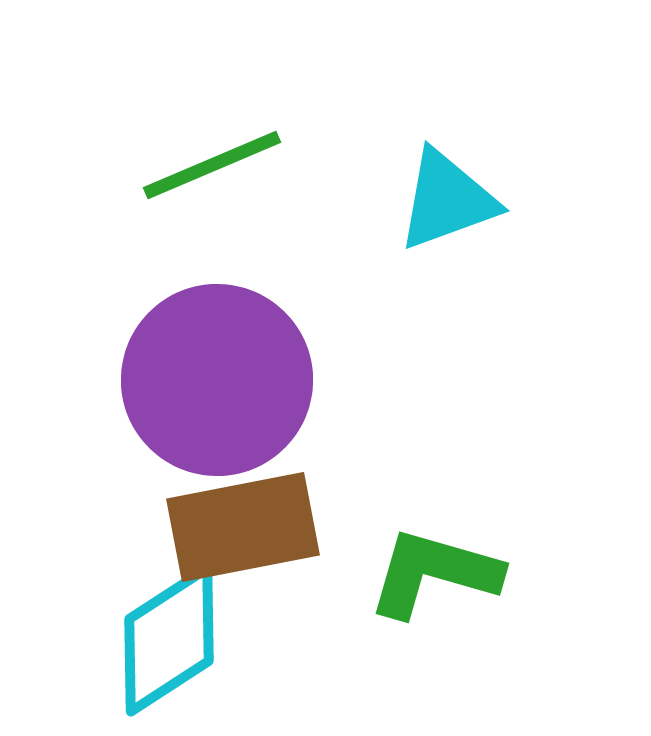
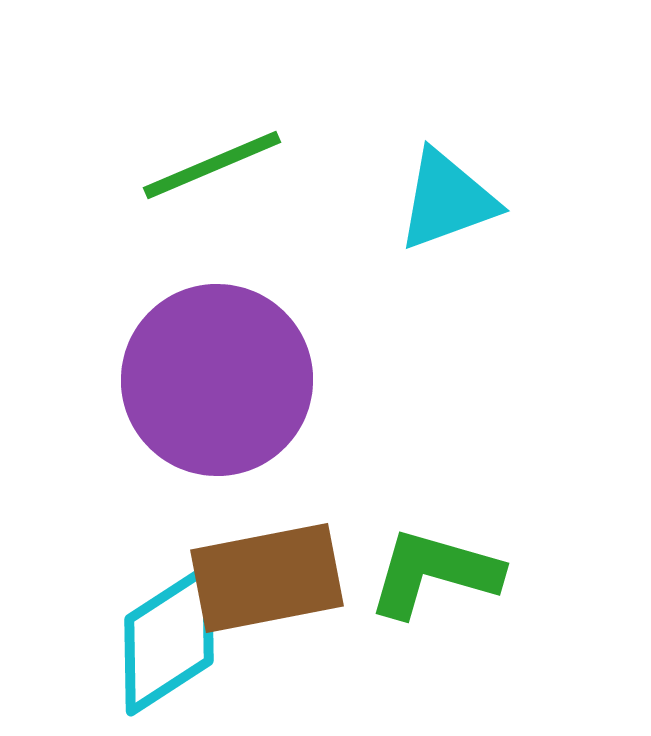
brown rectangle: moved 24 px right, 51 px down
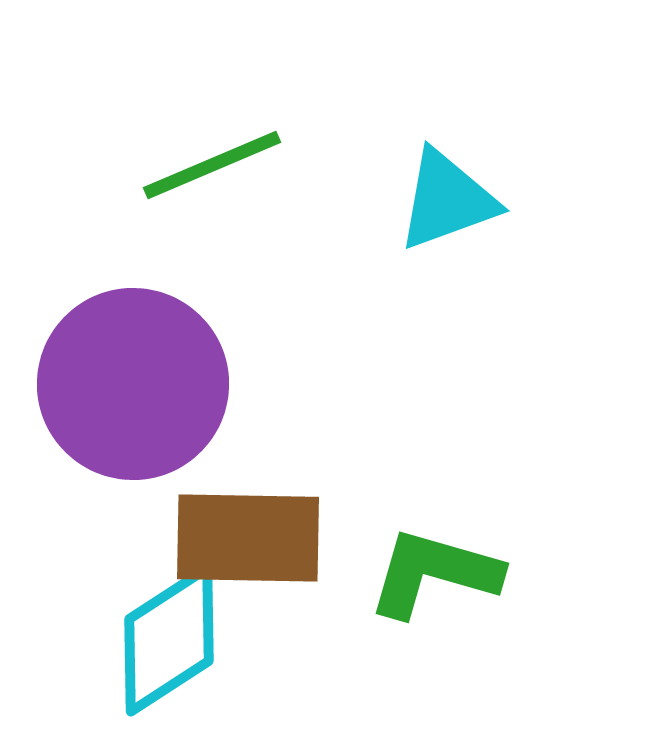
purple circle: moved 84 px left, 4 px down
brown rectangle: moved 19 px left, 40 px up; rotated 12 degrees clockwise
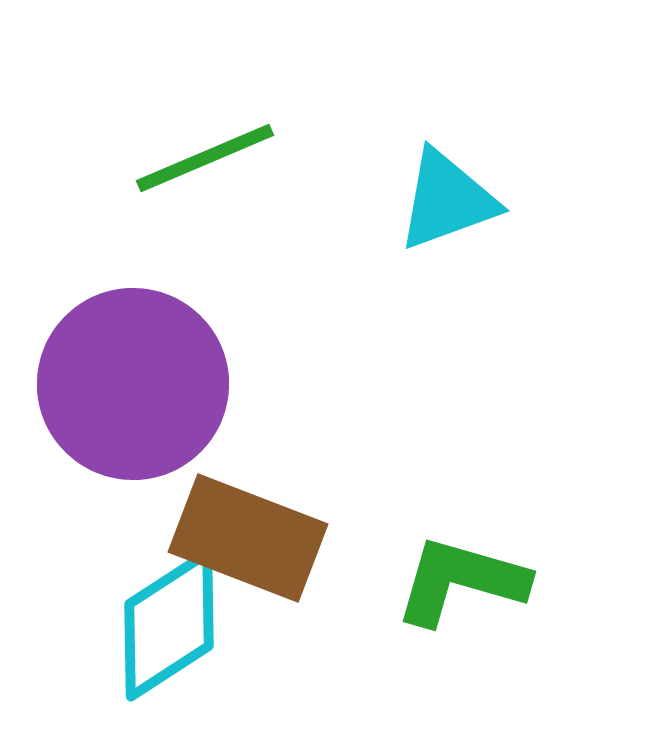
green line: moved 7 px left, 7 px up
brown rectangle: rotated 20 degrees clockwise
green L-shape: moved 27 px right, 8 px down
cyan diamond: moved 15 px up
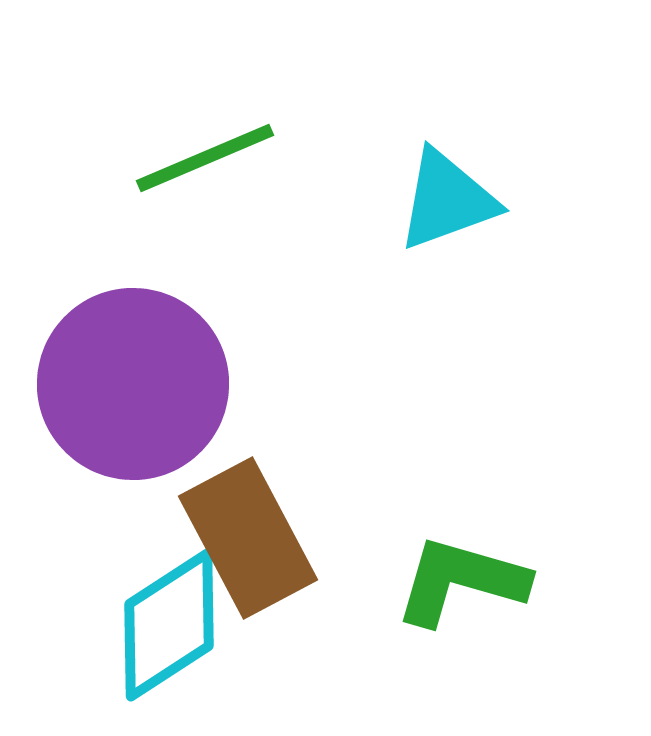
brown rectangle: rotated 41 degrees clockwise
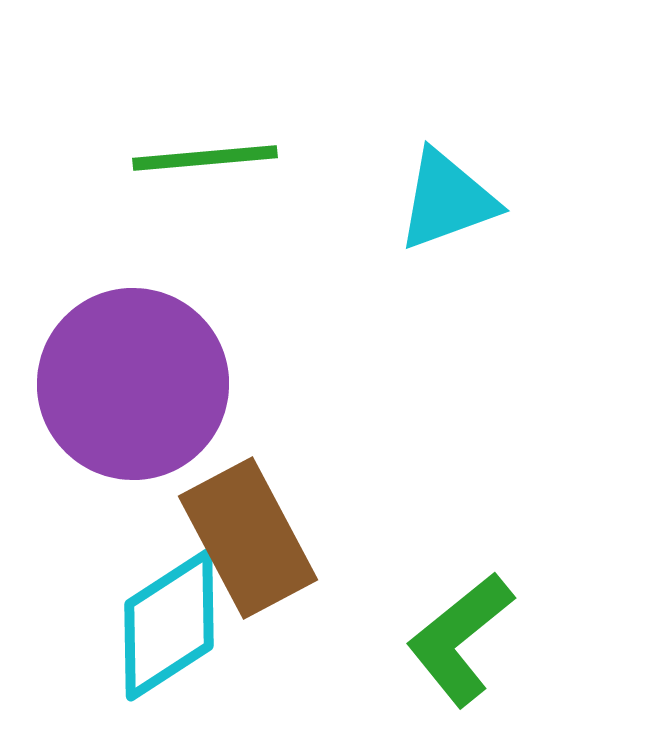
green line: rotated 18 degrees clockwise
green L-shape: moved 1 px left, 58 px down; rotated 55 degrees counterclockwise
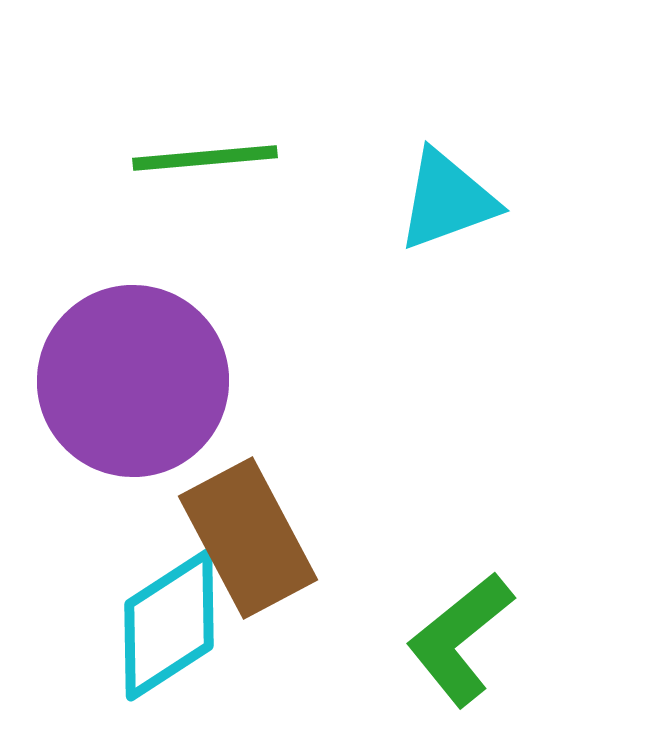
purple circle: moved 3 px up
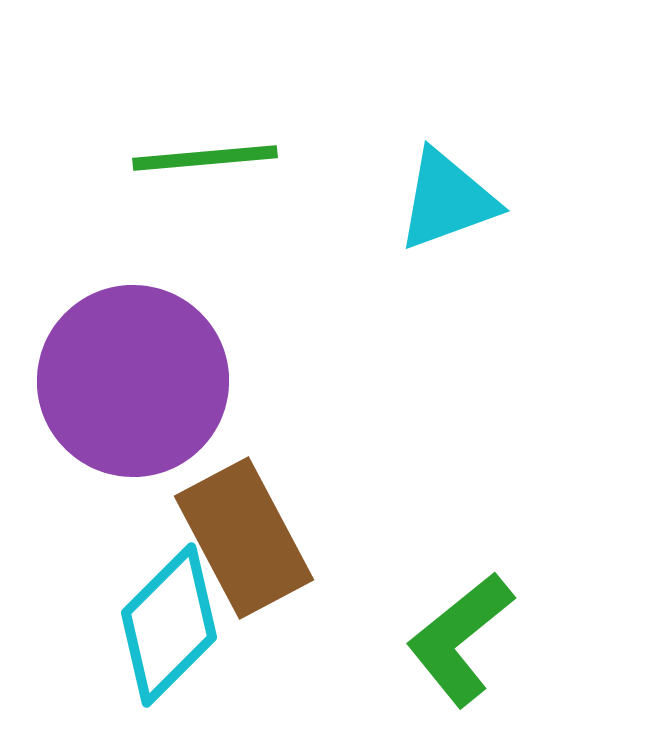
brown rectangle: moved 4 px left
cyan diamond: rotated 12 degrees counterclockwise
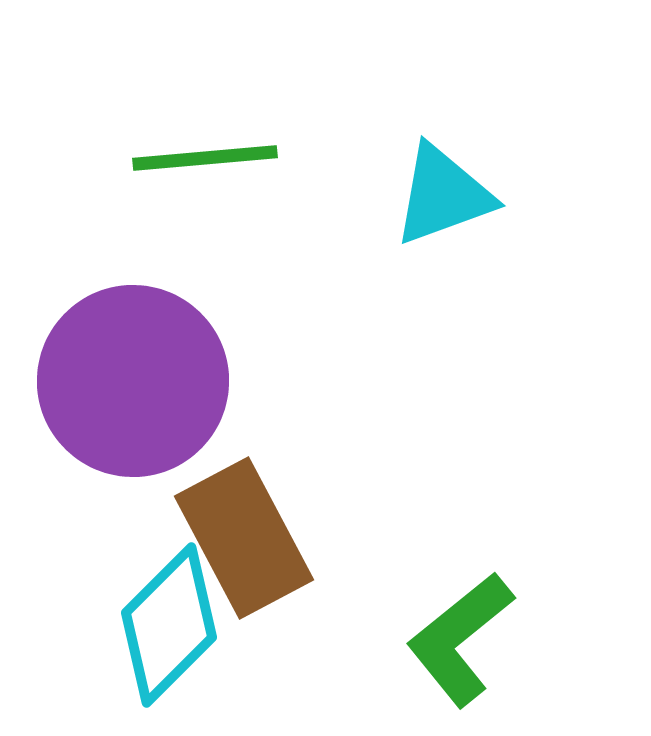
cyan triangle: moved 4 px left, 5 px up
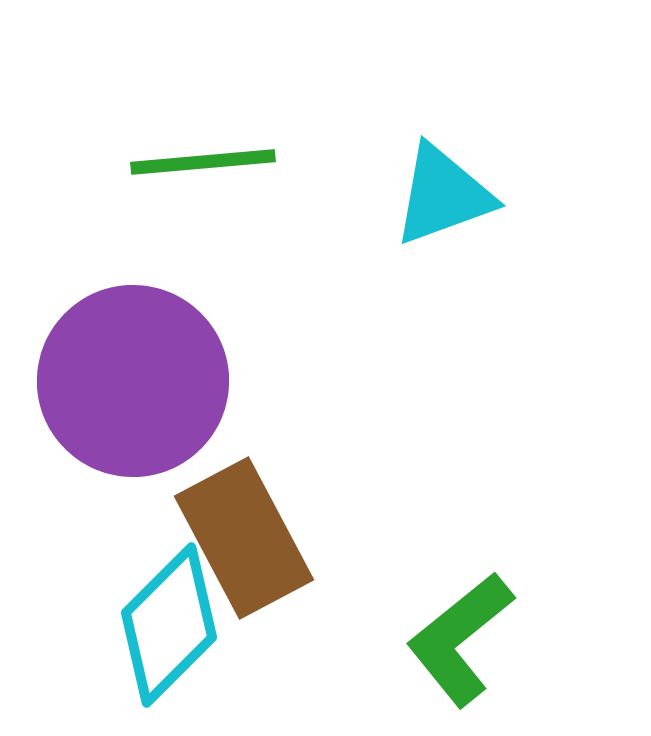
green line: moved 2 px left, 4 px down
